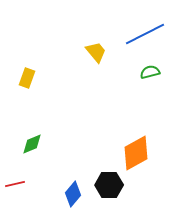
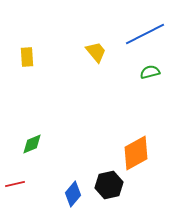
yellow rectangle: moved 21 px up; rotated 24 degrees counterclockwise
black hexagon: rotated 12 degrees counterclockwise
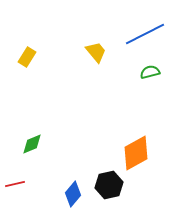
yellow rectangle: rotated 36 degrees clockwise
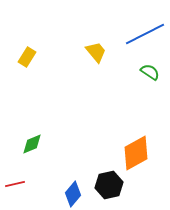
green semicircle: rotated 48 degrees clockwise
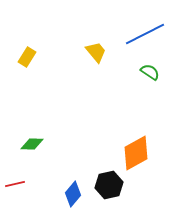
green diamond: rotated 25 degrees clockwise
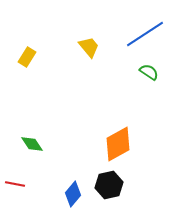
blue line: rotated 6 degrees counterclockwise
yellow trapezoid: moved 7 px left, 5 px up
green semicircle: moved 1 px left
green diamond: rotated 55 degrees clockwise
orange diamond: moved 18 px left, 9 px up
red line: rotated 24 degrees clockwise
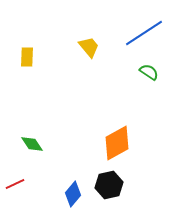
blue line: moved 1 px left, 1 px up
yellow rectangle: rotated 30 degrees counterclockwise
orange diamond: moved 1 px left, 1 px up
red line: rotated 36 degrees counterclockwise
